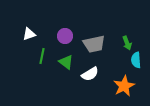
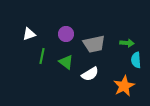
purple circle: moved 1 px right, 2 px up
green arrow: rotated 64 degrees counterclockwise
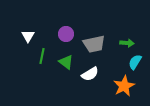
white triangle: moved 1 px left, 2 px down; rotated 40 degrees counterclockwise
cyan semicircle: moved 1 px left, 2 px down; rotated 35 degrees clockwise
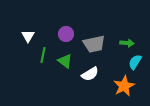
green line: moved 1 px right, 1 px up
green triangle: moved 1 px left, 1 px up
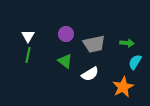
green line: moved 15 px left
orange star: moved 1 px left, 1 px down
